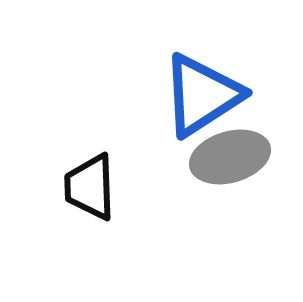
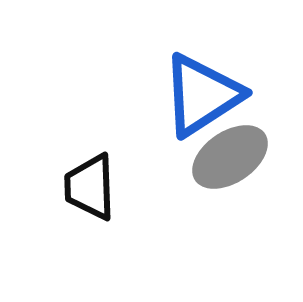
gray ellipse: rotated 18 degrees counterclockwise
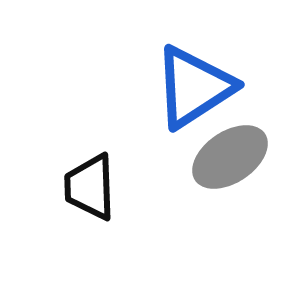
blue triangle: moved 8 px left, 8 px up
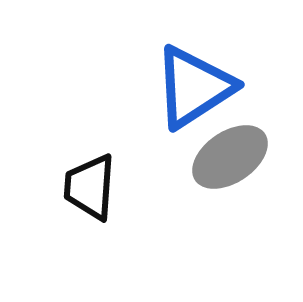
black trapezoid: rotated 6 degrees clockwise
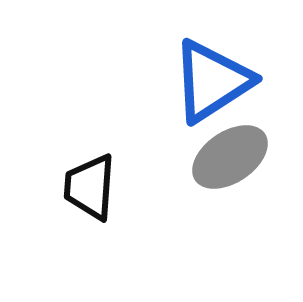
blue triangle: moved 18 px right, 6 px up
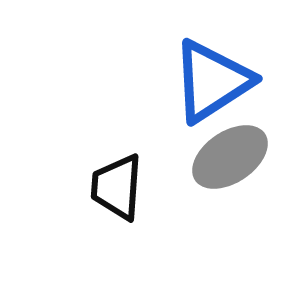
black trapezoid: moved 27 px right
